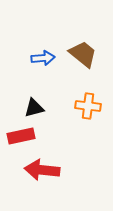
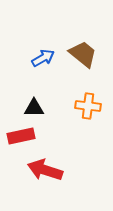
blue arrow: rotated 25 degrees counterclockwise
black triangle: rotated 15 degrees clockwise
red arrow: moved 3 px right; rotated 12 degrees clockwise
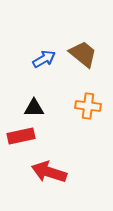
blue arrow: moved 1 px right, 1 px down
red arrow: moved 4 px right, 2 px down
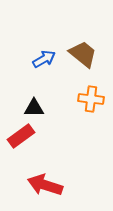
orange cross: moved 3 px right, 7 px up
red rectangle: rotated 24 degrees counterclockwise
red arrow: moved 4 px left, 13 px down
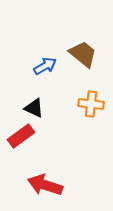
blue arrow: moved 1 px right, 7 px down
orange cross: moved 5 px down
black triangle: rotated 25 degrees clockwise
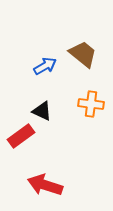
black triangle: moved 8 px right, 3 px down
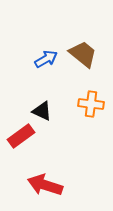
blue arrow: moved 1 px right, 7 px up
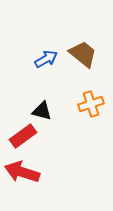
orange cross: rotated 25 degrees counterclockwise
black triangle: rotated 10 degrees counterclockwise
red rectangle: moved 2 px right
red arrow: moved 23 px left, 13 px up
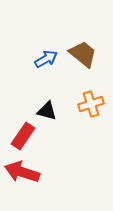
black triangle: moved 5 px right
red rectangle: rotated 20 degrees counterclockwise
